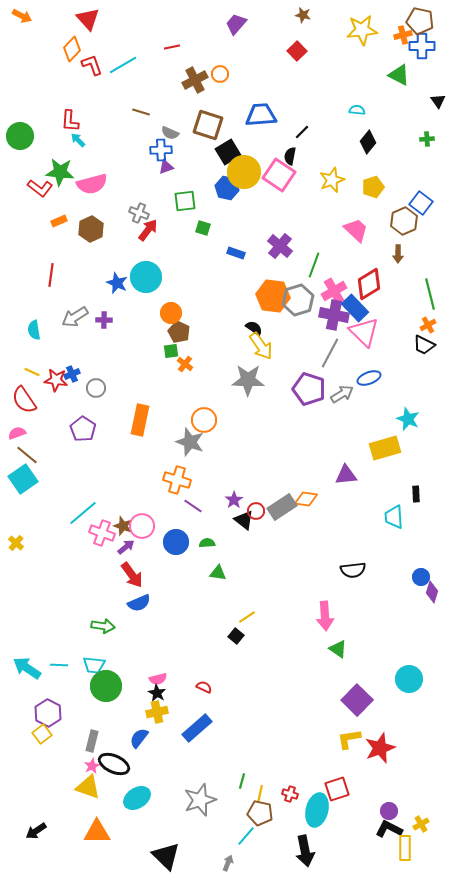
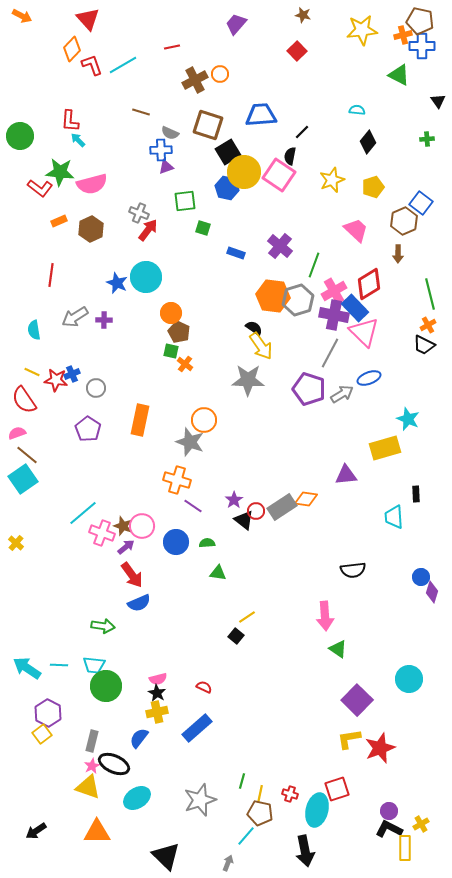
green square at (171, 351): rotated 21 degrees clockwise
purple pentagon at (83, 429): moved 5 px right
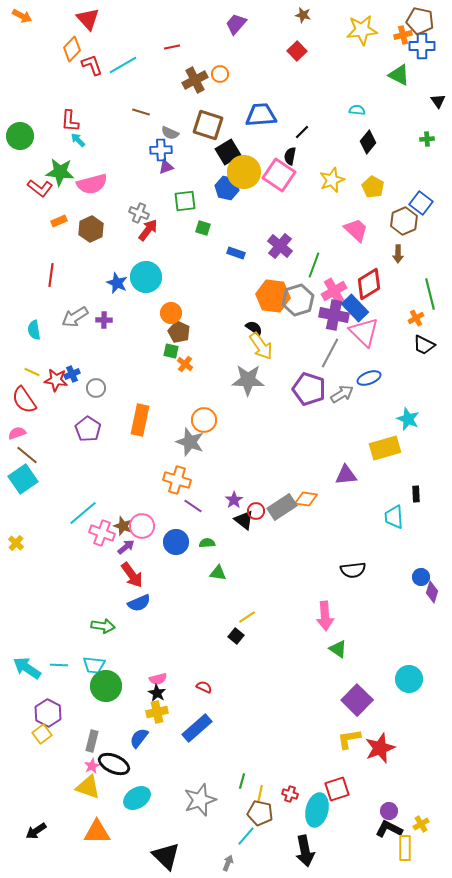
yellow pentagon at (373, 187): rotated 25 degrees counterclockwise
orange cross at (428, 325): moved 12 px left, 7 px up
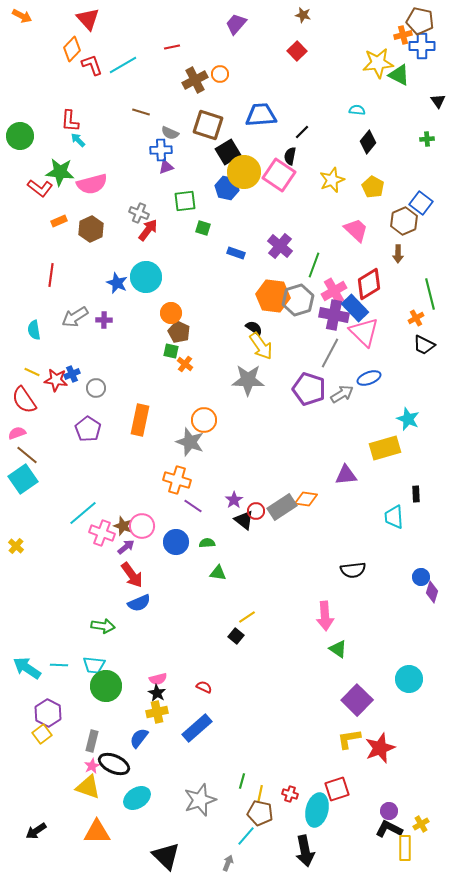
yellow star at (362, 30): moved 16 px right, 33 px down
yellow cross at (16, 543): moved 3 px down
